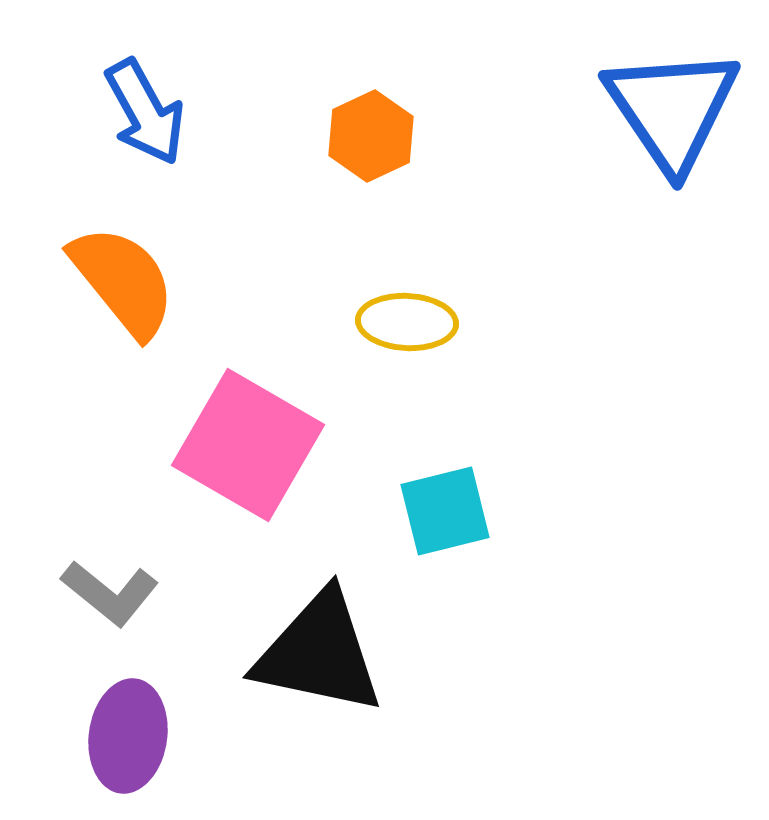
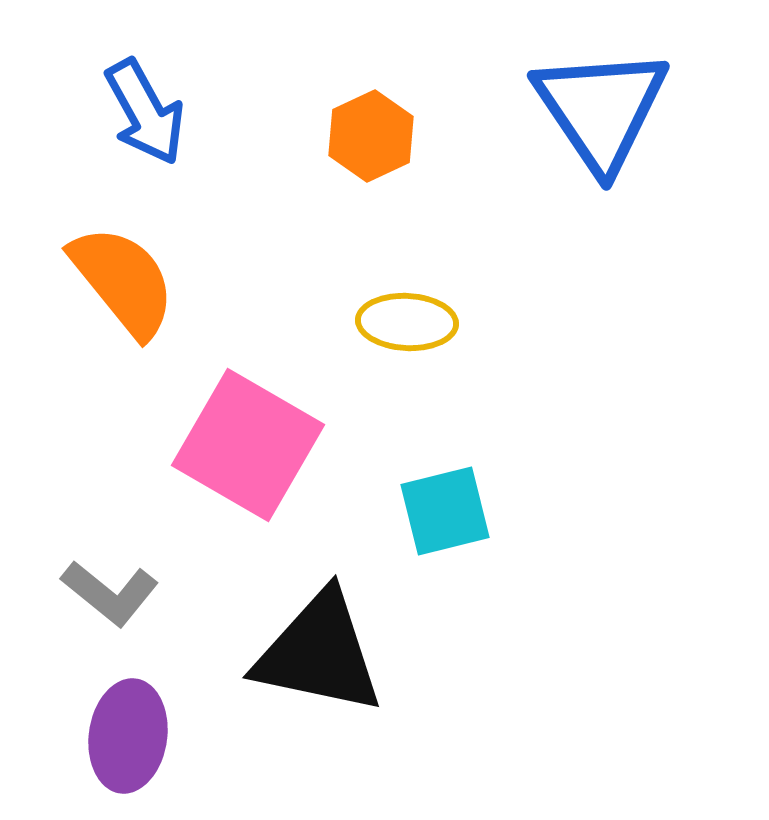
blue triangle: moved 71 px left
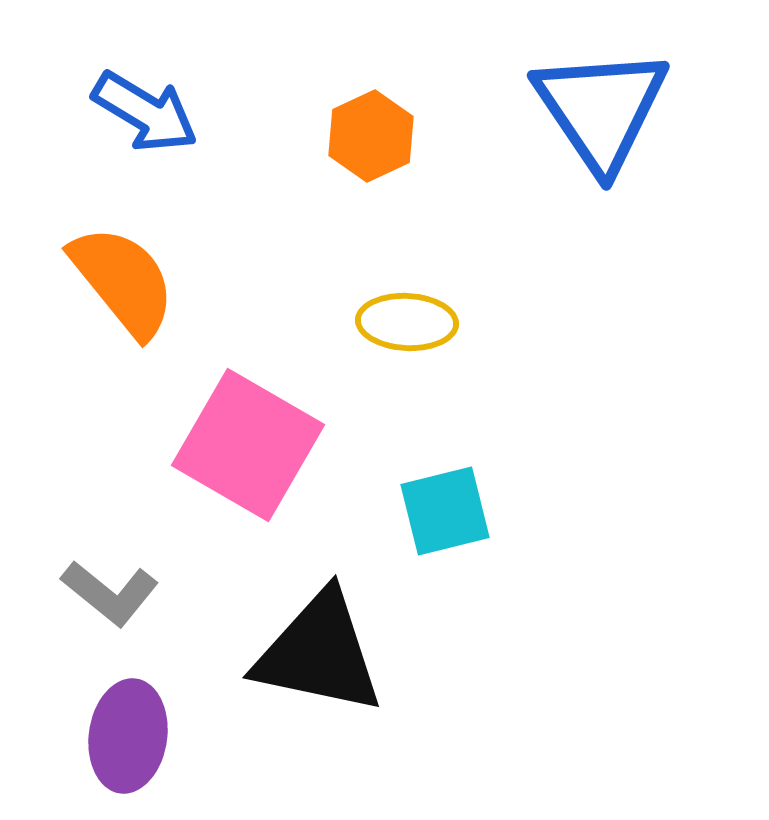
blue arrow: rotated 30 degrees counterclockwise
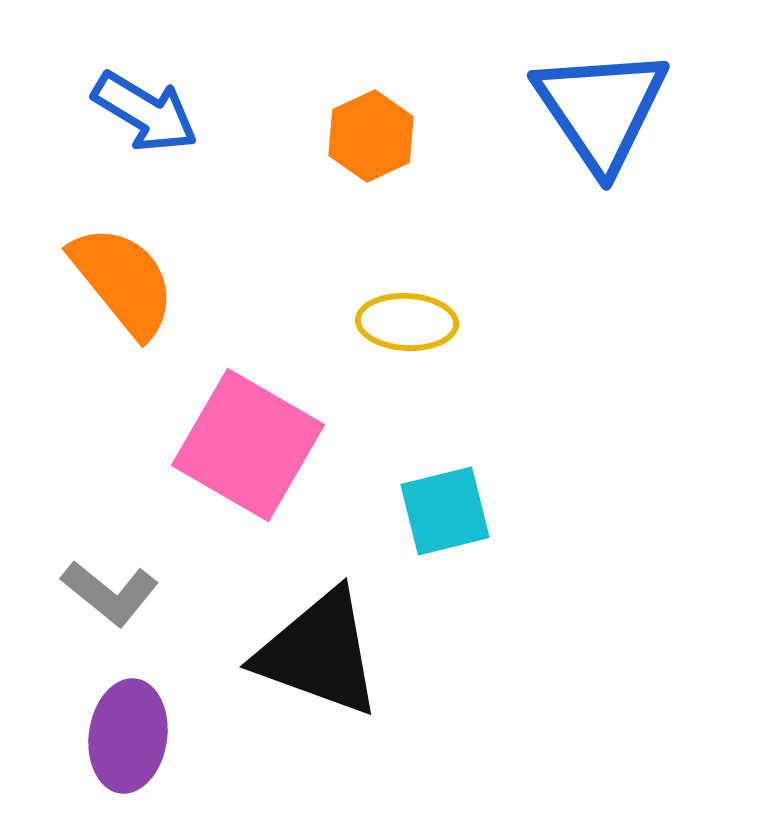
black triangle: rotated 8 degrees clockwise
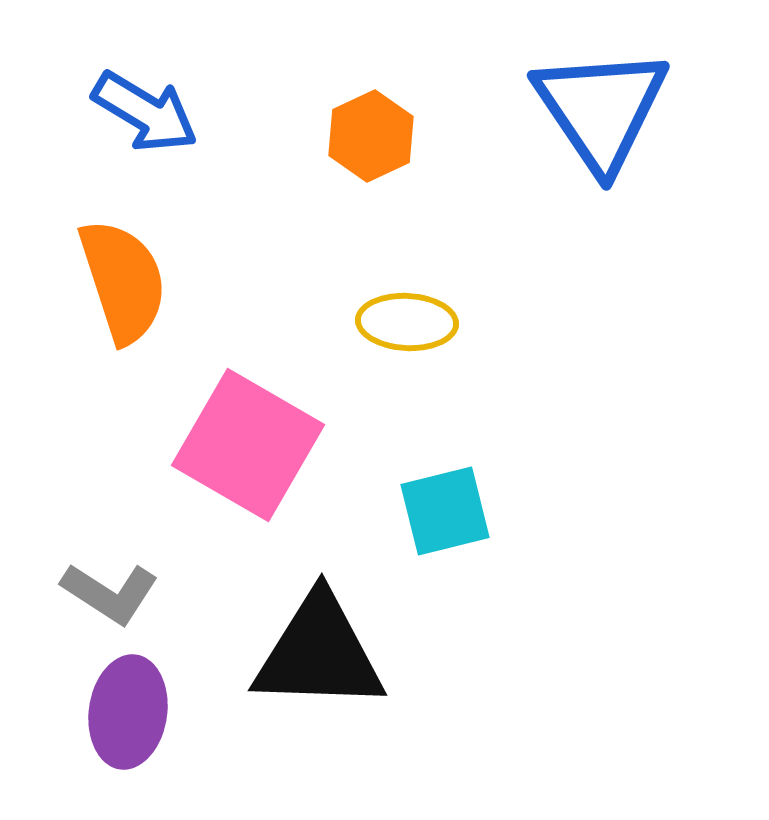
orange semicircle: rotated 21 degrees clockwise
gray L-shape: rotated 6 degrees counterclockwise
black triangle: rotated 18 degrees counterclockwise
purple ellipse: moved 24 px up
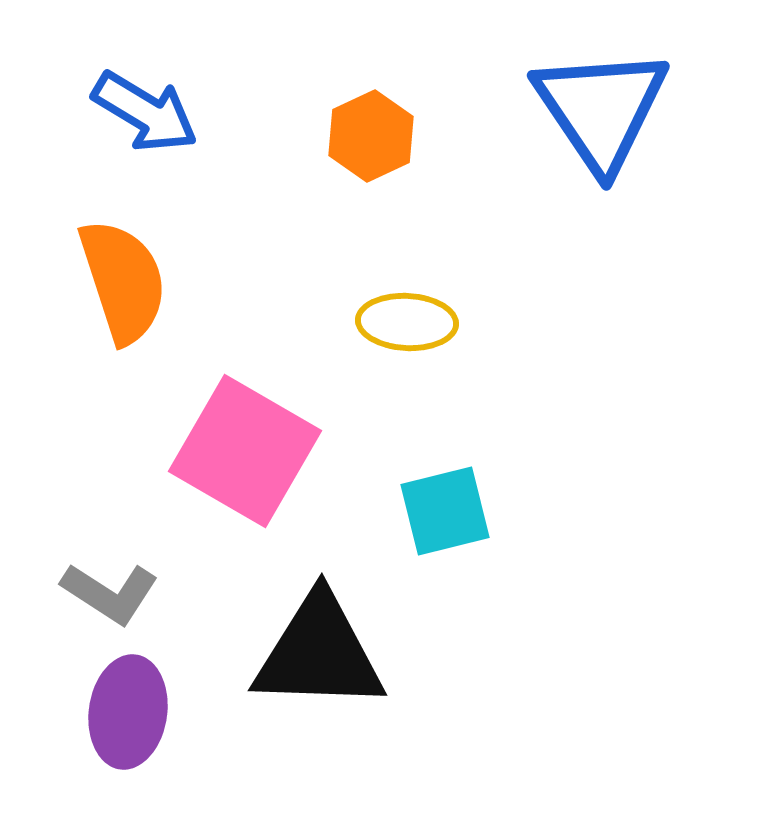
pink square: moved 3 px left, 6 px down
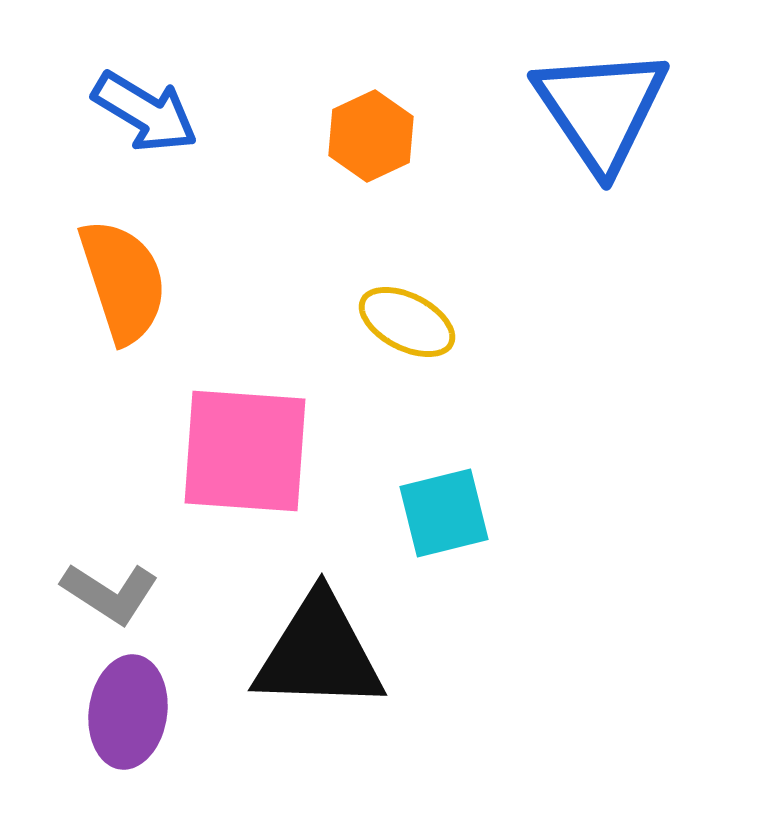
yellow ellipse: rotated 24 degrees clockwise
pink square: rotated 26 degrees counterclockwise
cyan square: moved 1 px left, 2 px down
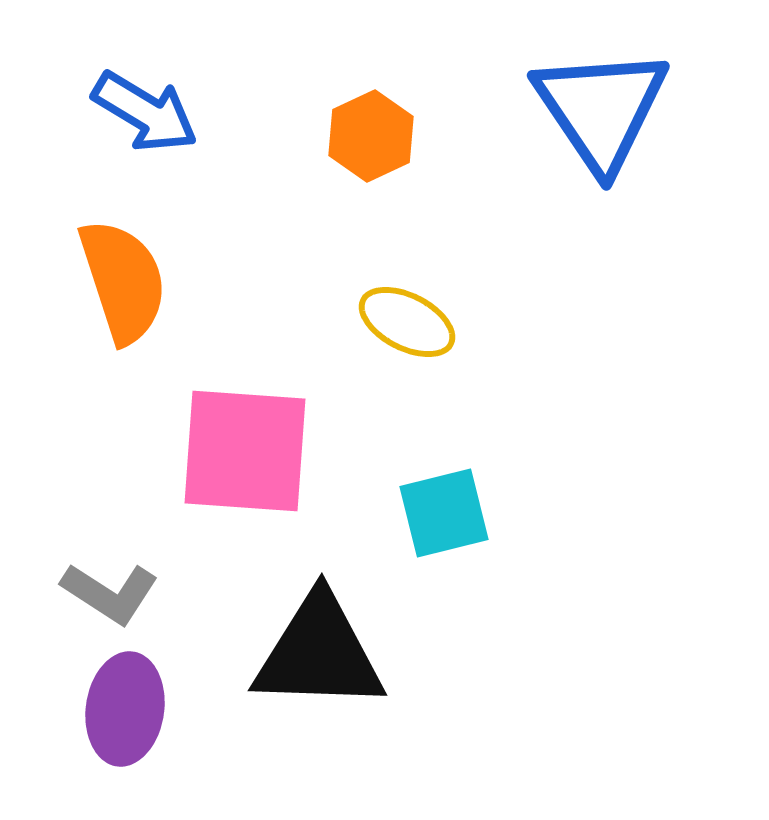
purple ellipse: moved 3 px left, 3 px up
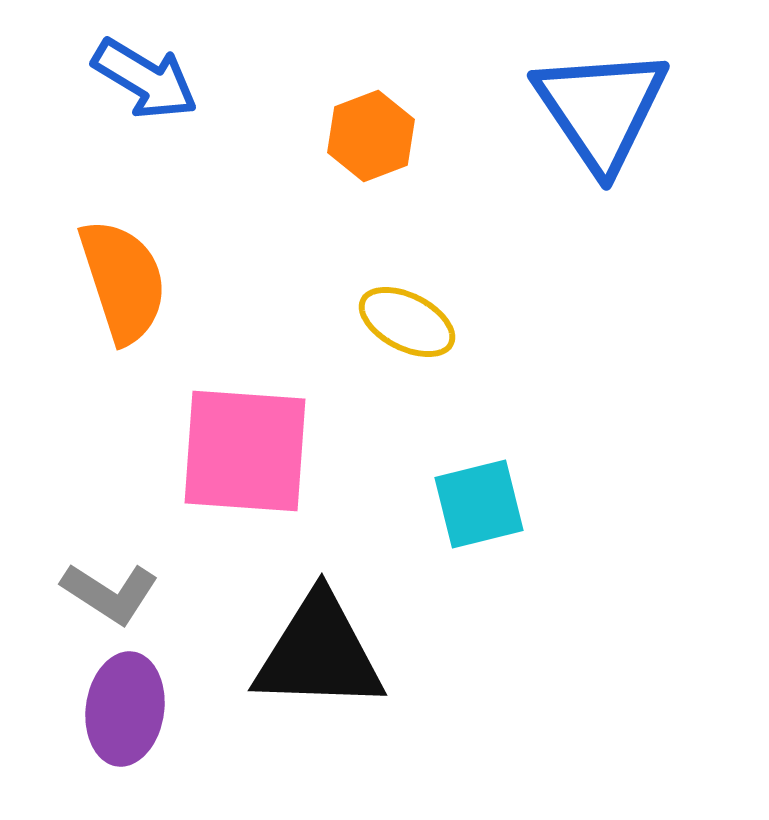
blue arrow: moved 33 px up
orange hexagon: rotated 4 degrees clockwise
cyan square: moved 35 px right, 9 px up
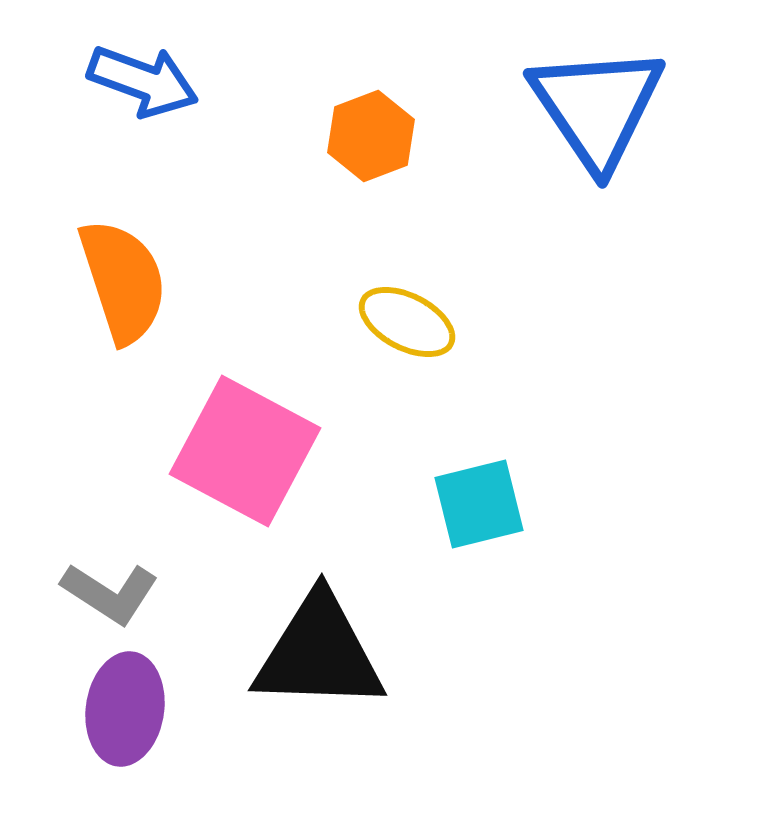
blue arrow: moved 2 px left, 2 px down; rotated 11 degrees counterclockwise
blue triangle: moved 4 px left, 2 px up
pink square: rotated 24 degrees clockwise
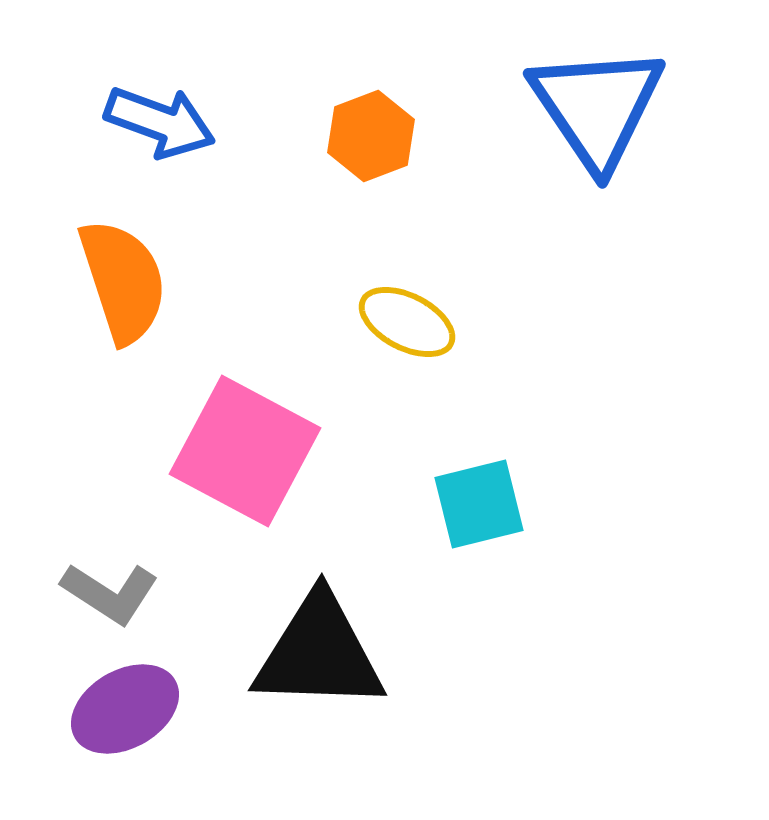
blue arrow: moved 17 px right, 41 px down
purple ellipse: rotated 52 degrees clockwise
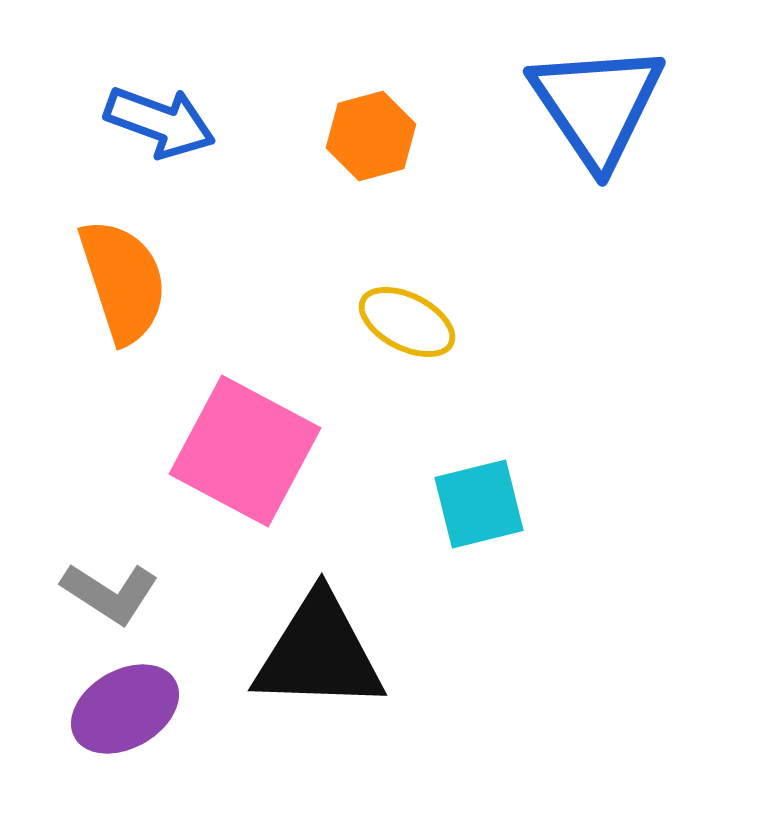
blue triangle: moved 2 px up
orange hexagon: rotated 6 degrees clockwise
